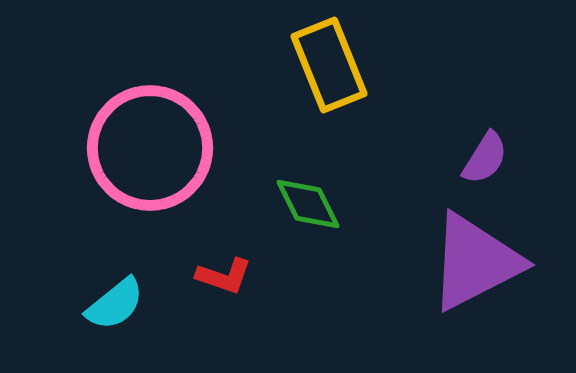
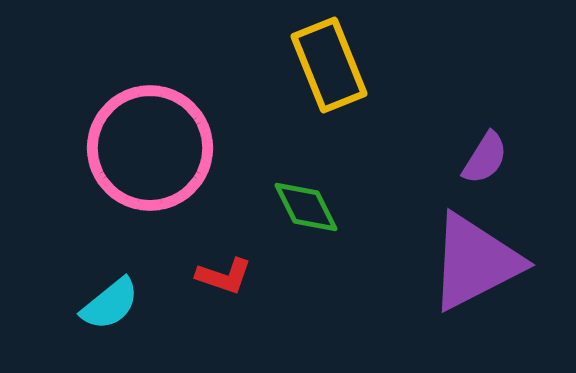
green diamond: moved 2 px left, 3 px down
cyan semicircle: moved 5 px left
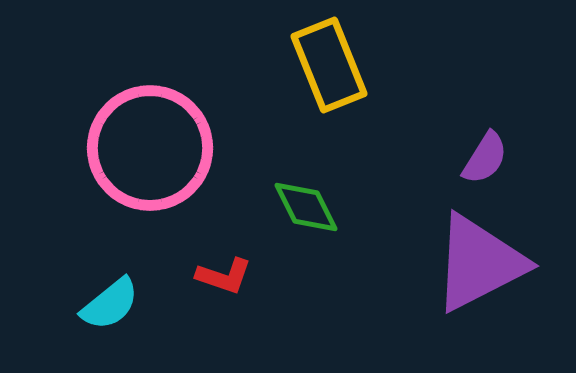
purple triangle: moved 4 px right, 1 px down
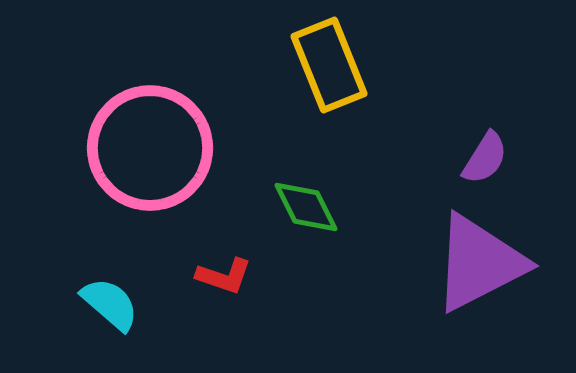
cyan semicircle: rotated 100 degrees counterclockwise
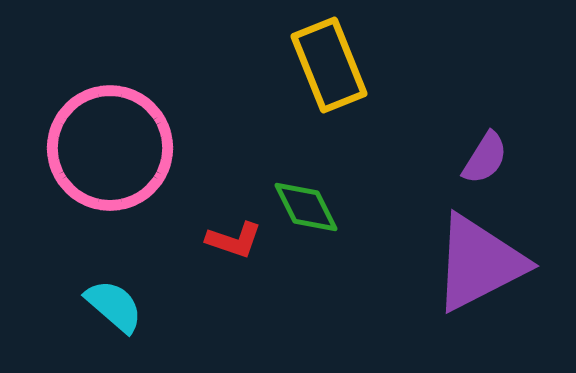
pink circle: moved 40 px left
red L-shape: moved 10 px right, 36 px up
cyan semicircle: moved 4 px right, 2 px down
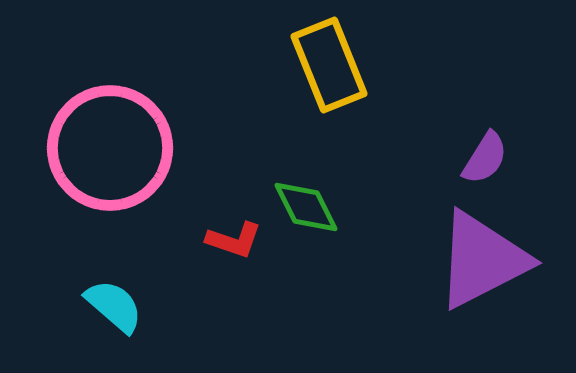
purple triangle: moved 3 px right, 3 px up
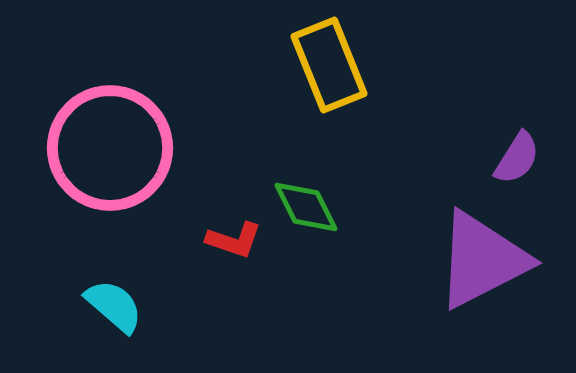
purple semicircle: moved 32 px right
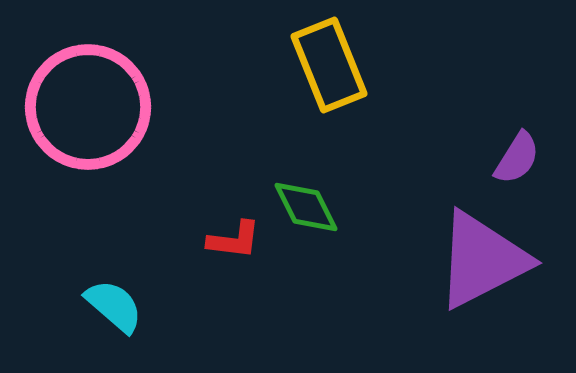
pink circle: moved 22 px left, 41 px up
red L-shape: rotated 12 degrees counterclockwise
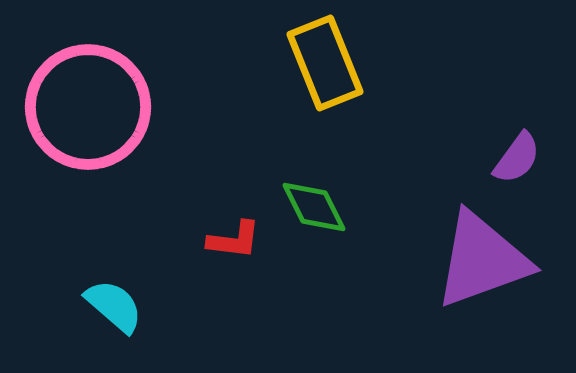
yellow rectangle: moved 4 px left, 2 px up
purple semicircle: rotated 4 degrees clockwise
green diamond: moved 8 px right
purple triangle: rotated 7 degrees clockwise
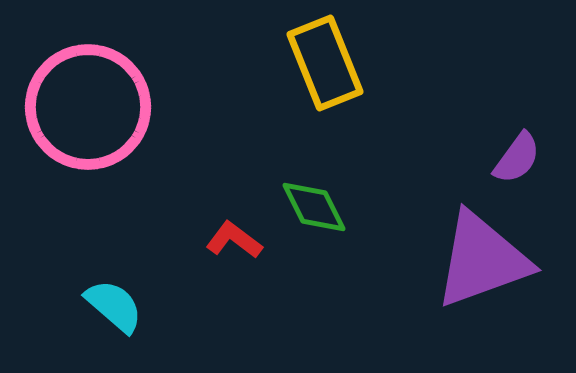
red L-shape: rotated 150 degrees counterclockwise
